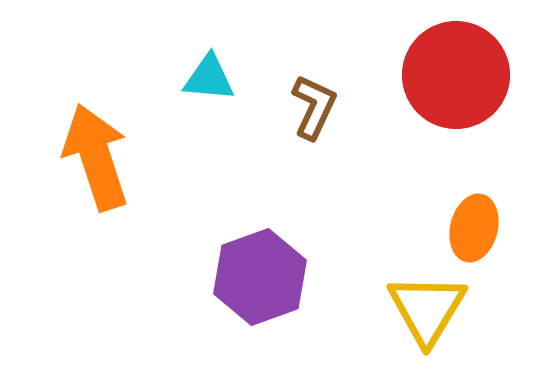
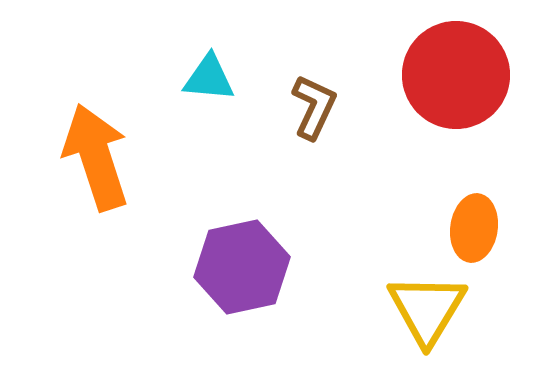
orange ellipse: rotated 6 degrees counterclockwise
purple hexagon: moved 18 px left, 10 px up; rotated 8 degrees clockwise
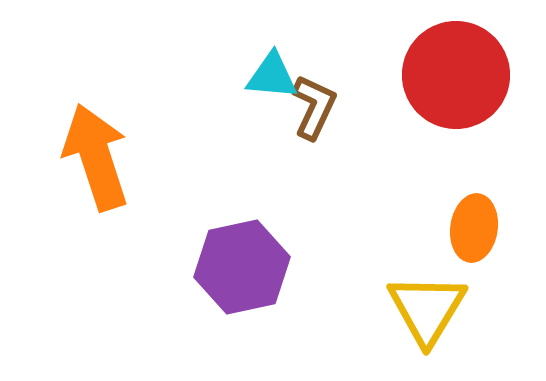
cyan triangle: moved 63 px right, 2 px up
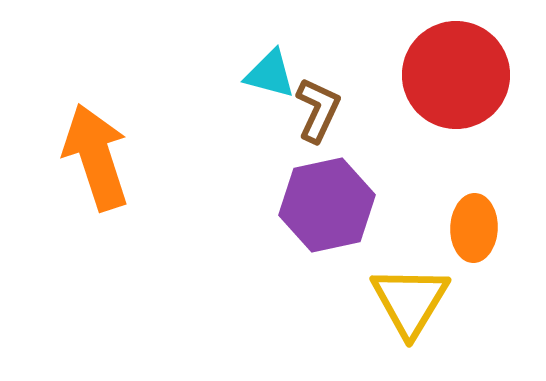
cyan triangle: moved 2 px left, 2 px up; rotated 10 degrees clockwise
brown L-shape: moved 4 px right, 3 px down
orange ellipse: rotated 6 degrees counterclockwise
purple hexagon: moved 85 px right, 62 px up
yellow triangle: moved 17 px left, 8 px up
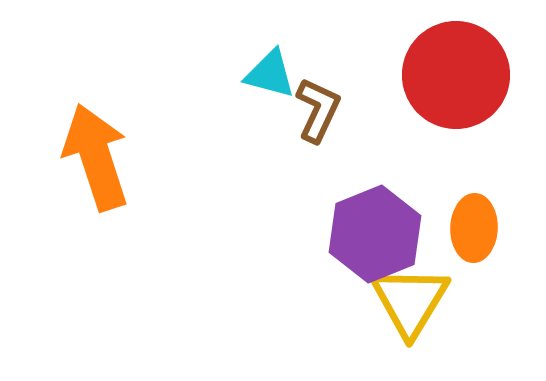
purple hexagon: moved 48 px right, 29 px down; rotated 10 degrees counterclockwise
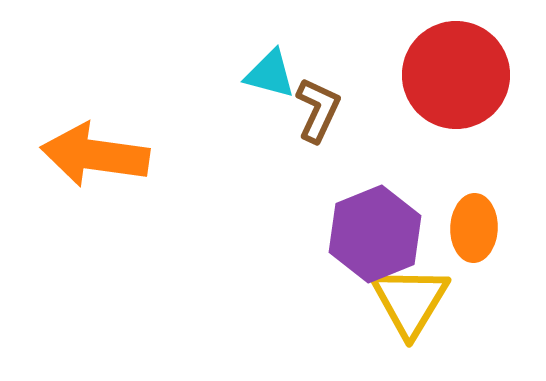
orange arrow: moved 1 px left, 2 px up; rotated 64 degrees counterclockwise
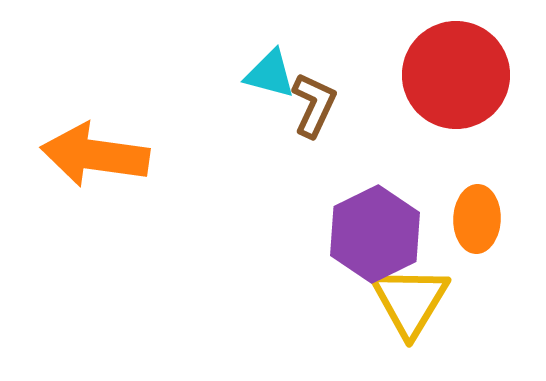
brown L-shape: moved 4 px left, 5 px up
orange ellipse: moved 3 px right, 9 px up
purple hexagon: rotated 4 degrees counterclockwise
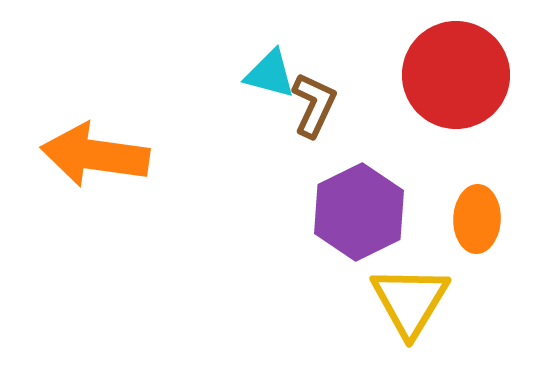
purple hexagon: moved 16 px left, 22 px up
